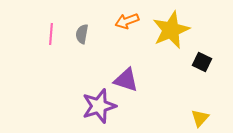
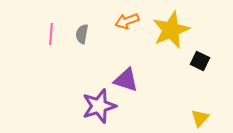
black square: moved 2 px left, 1 px up
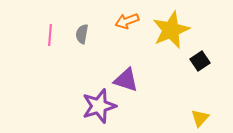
pink line: moved 1 px left, 1 px down
black square: rotated 30 degrees clockwise
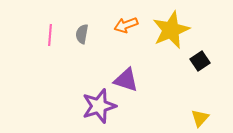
orange arrow: moved 1 px left, 4 px down
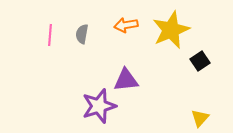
orange arrow: rotated 10 degrees clockwise
purple triangle: rotated 24 degrees counterclockwise
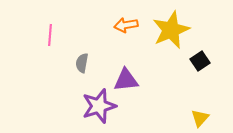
gray semicircle: moved 29 px down
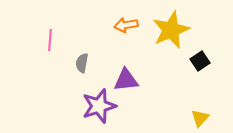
pink line: moved 5 px down
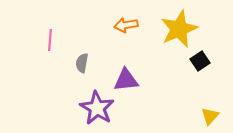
yellow star: moved 8 px right, 1 px up
purple star: moved 2 px left, 2 px down; rotated 24 degrees counterclockwise
yellow triangle: moved 10 px right, 2 px up
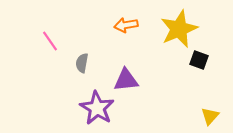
pink line: moved 1 px down; rotated 40 degrees counterclockwise
black square: moved 1 px left, 1 px up; rotated 36 degrees counterclockwise
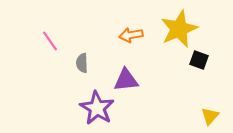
orange arrow: moved 5 px right, 10 px down
gray semicircle: rotated 12 degrees counterclockwise
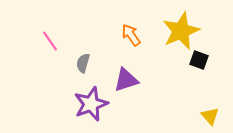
yellow star: moved 2 px right, 2 px down
orange arrow: rotated 65 degrees clockwise
gray semicircle: moved 1 px right; rotated 18 degrees clockwise
purple triangle: rotated 12 degrees counterclockwise
purple star: moved 6 px left, 4 px up; rotated 20 degrees clockwise
yellow triangle: rotated 24 degrees counterclockwise
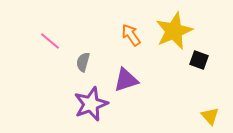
yellow star: moved 7 px left
pink line: rotated 15 degrees counterclockwise
gray semicircle: moved 1 px up
